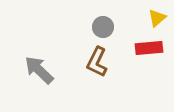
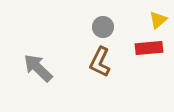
yellow triangle: moved 1 px right, 2 px down
brown L-shape: moved 3 px right
gray arrow: moved 1 px left, 2 px up
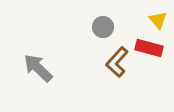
yellow triangle: rotated 30 degrees counterclockwise
red rectangle: rotated 20 degrees clockwise
brown L-shape: moved 17 px right; rotated 16 degrees clockwise
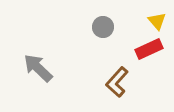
yellow triangle: moved 1 px left, 1 px down
red rectangle: moved 1 px down; rotated 40 degrees counterclockwise
brown L-shape: moved 20 px down
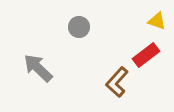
yellow triangle: rotated 30 degrees counterclockwise
gray circle: moved 24 px left
red rectangle: moved 3 px left, 6 px down; rotated 12 degrees counterclockwise
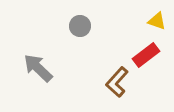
gray circle: moved 1 px right, 1 px up
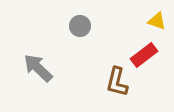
red rectangle: moved 2 px left
brown L-shape: rotated 28 degrees counterclockwise
